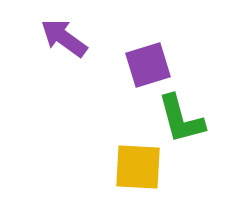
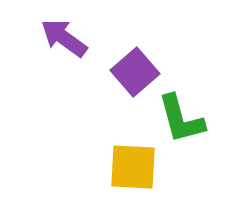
purple square: moved 13 px left, 7 px down; rotated 24 degrees counterclockwise
yellow square: moved 5 px left
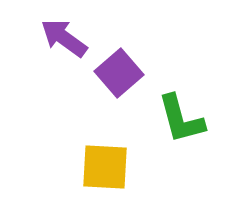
purple square: moved 16 px left, 1 px down
yellow square: moved 28 px left
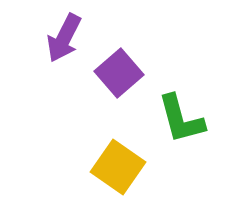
purple arrow: rotated 99 degrees counterclockwise
yellow square: moved 13 px right; rotated 32 degrees clockwise
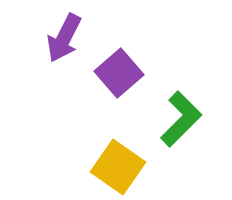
green L-shape: rotated 120 degrees counterclockwise
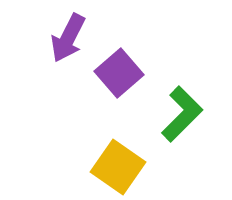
purple arrow: moved 4 px right
green L-shape: moved 1 px right, 5 px up
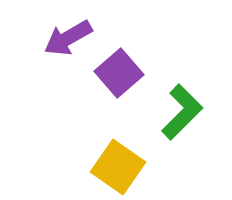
purple arrow: rotated 33 degrees clockwise
green L-shape: moved 2 px up
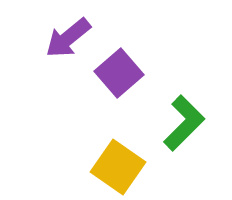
purple arrow: rotated 9 degrees counterclockwise
green L-shape: moved 2 px right, 11 px down
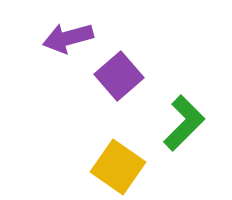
purple arrow: rotated 24 degrees clockwise
purple square: moved 3 px down
